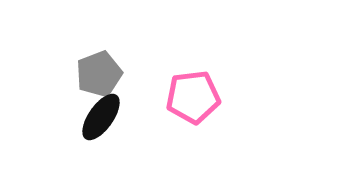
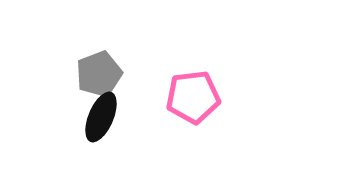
black ellipse: rotated 12 degrees counterclockwise
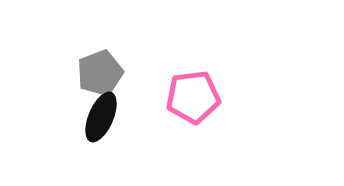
gray pentagon: moved 1 px right, 1 px up
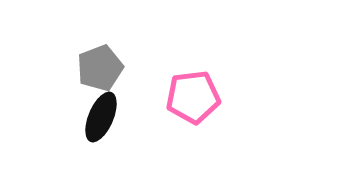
gray pentagon: moved 5 px up
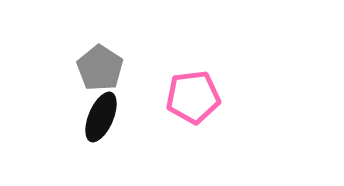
gray pentagon: rotated 18 degrees counterclockwise
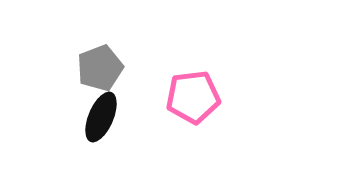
gray pentagon: rotated 18 degrees clockwise
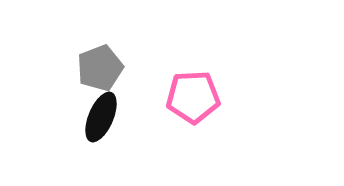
pink pentagon: rotated 4 degrees clockwise
